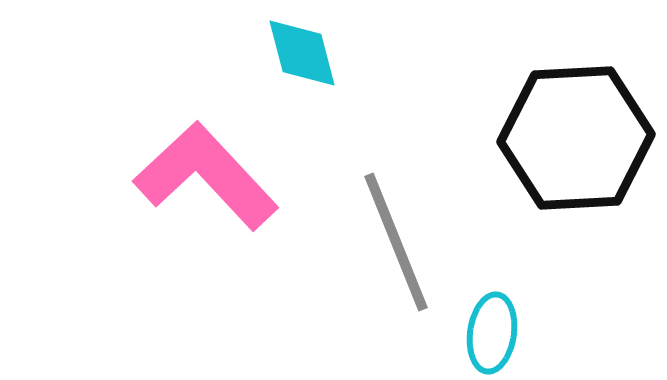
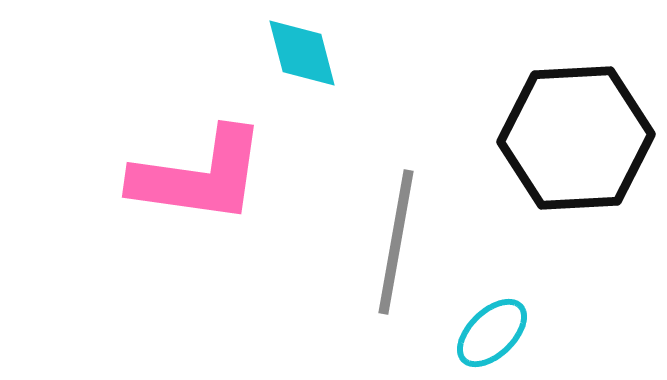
pink L-shape: moved 7 px left; rotated 141 degrees clockwise
gray line: rotated 32 degrees clockwise
cyan ellipse: rotated 38 degrees clockwise
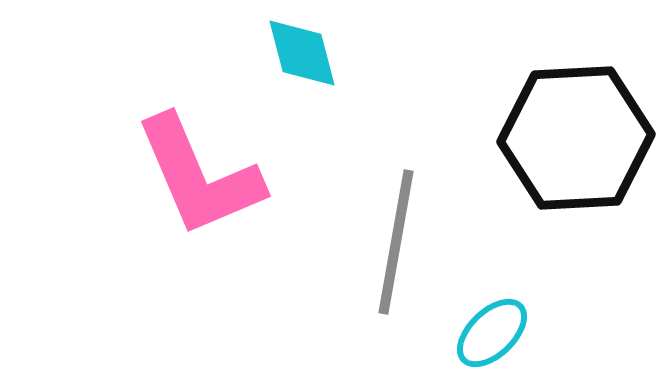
pink L-shape: rotated 59 degrees clockwise
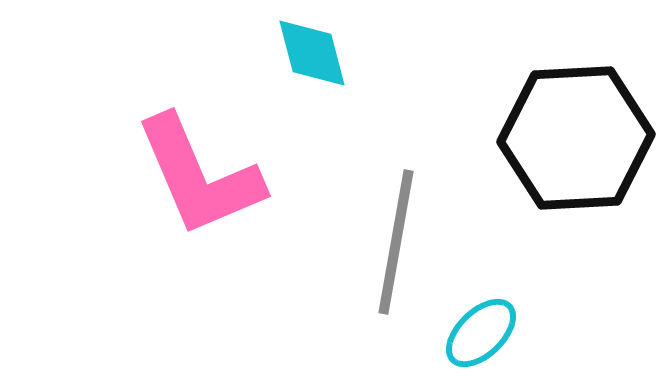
cyan diamond: moved 10 px right
cyan ellipse: moved 11 px left
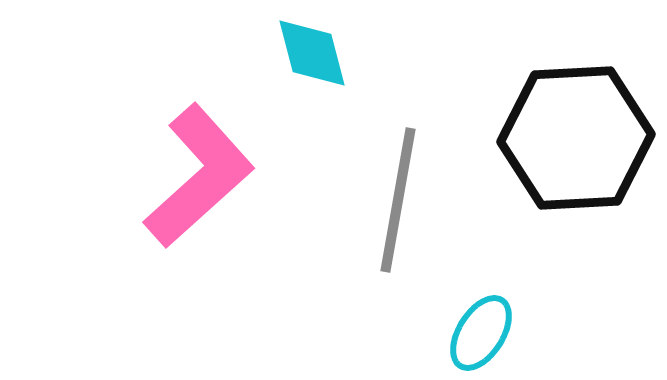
pink L-shape: rotated 109 degrees counterclockwise
gray line: moved 2 px right, 42 px up
cyan ellipse: rotated 14 degrees counterclockwise
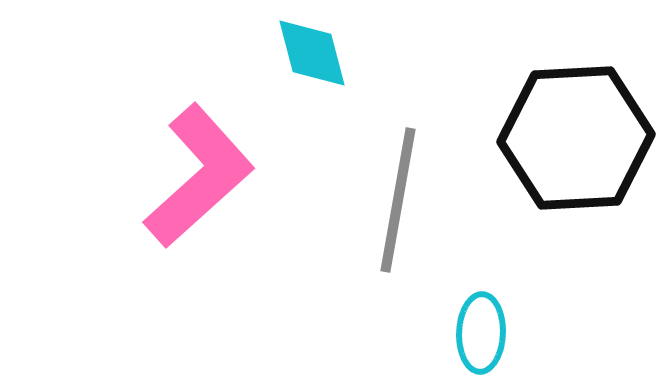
cyan ellipse: rotated 30 degrees counterclockwise
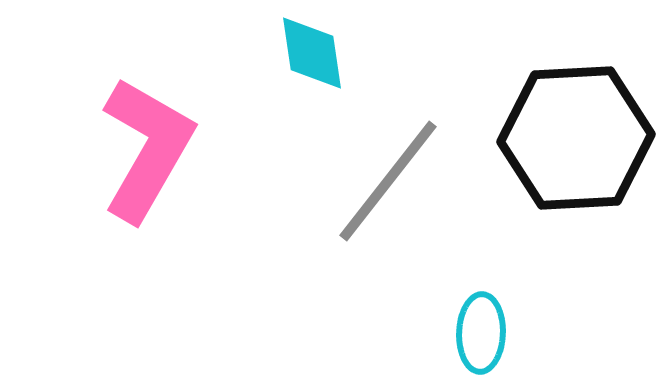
cyan diamond: rotated 6 degrees clockwise
pink L-shape: moved 52 px left, 27 px up; rotated 18 degrees counterclockwise
gray line: moved 10 px left, 19 px up; rotated 28 degrees clockwise
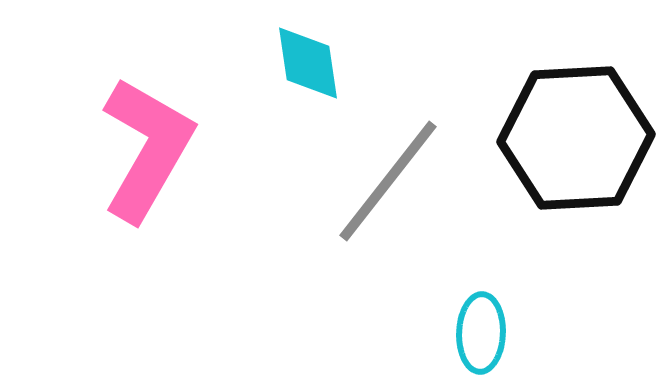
cyan diamond: moved 4 px left, 10 px down
